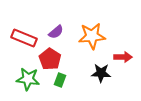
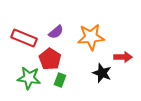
orange star: moved 1 px left, 1 px down
black star: moved 1 px right; rotated 18 degrees clockwise
green star: moved 1 px right, 1 px up
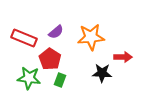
black star: rotated 18 degrees counterclockwise
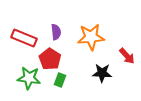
purple semicircle: rotated 56 degrees counterclockwise
red arrow: moved 4 px right, 1 px up; rotated 48 degrees clockwise
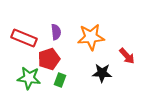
red pentagon: moved 1 px left; rotated 20 degrees clockwise
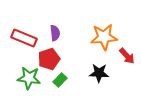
purple semicircle: moved 1 px left, 1 px down
orange star: moved 13 px right
black star: moved 3 px left
green rectangle: rotated 24 degrees clockwise
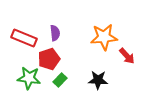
black star: moved 1 px left, 7 px down
